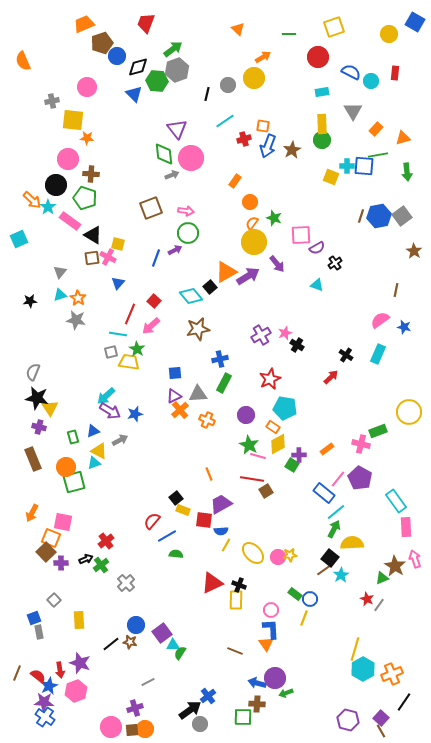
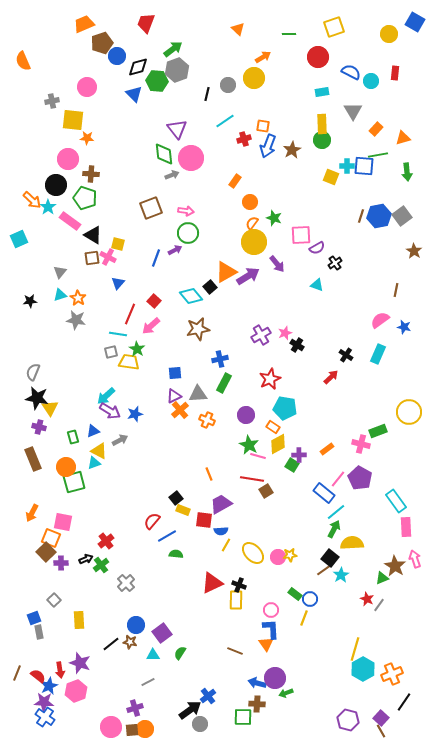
cyan triangle at (173, 645): moved 20 px left, 10 px down
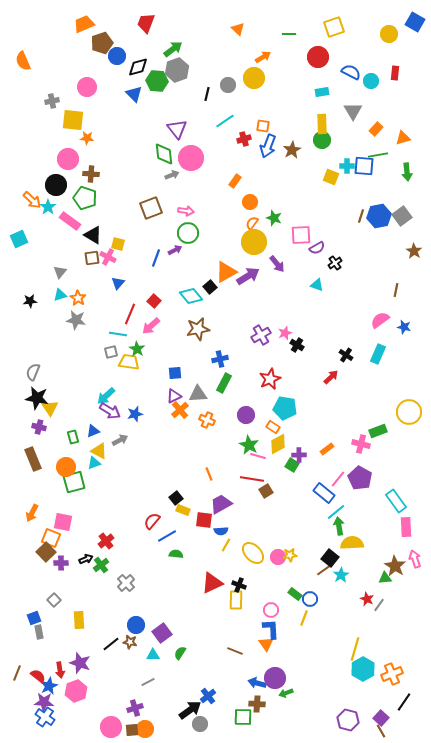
green arrow at (334, 529): moved 5 px right, 3 px up; rotated 36 degrees counterclockwise
green triangle at (382, 578): moved 3 px right; rotated 16 degrees clockwise
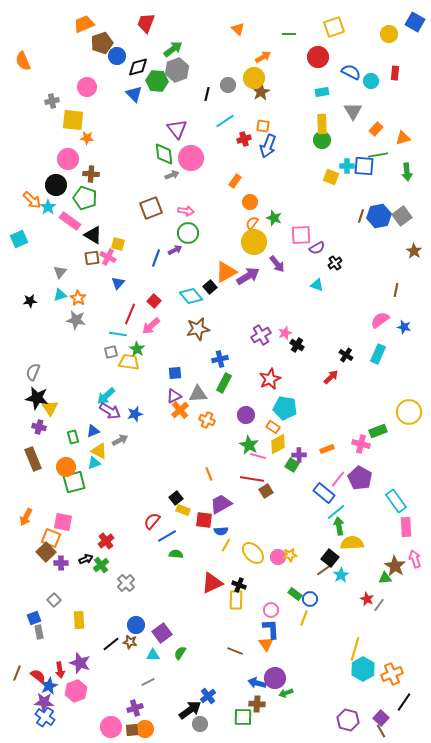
brown star at (292, 150): moved 31 px left, 58 px up
orange rectangle at (327, 449): rotated 16 degrees clockwise
orange arrow at (32, 513): moved 6 px left, 4 px down
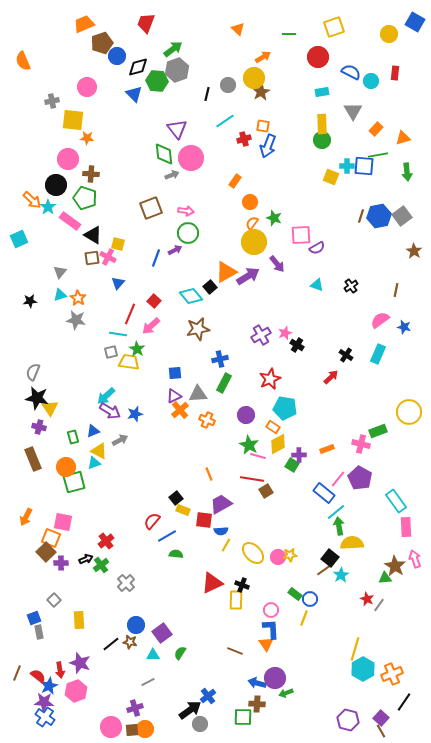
black cross at (335, 263): moved 16 px right, 23 px down
black cross at (239, 585): moved 3 px right
